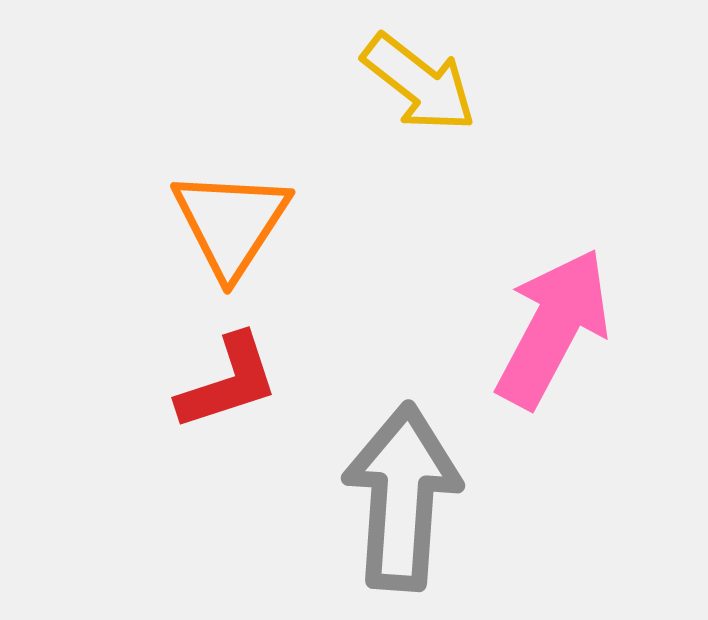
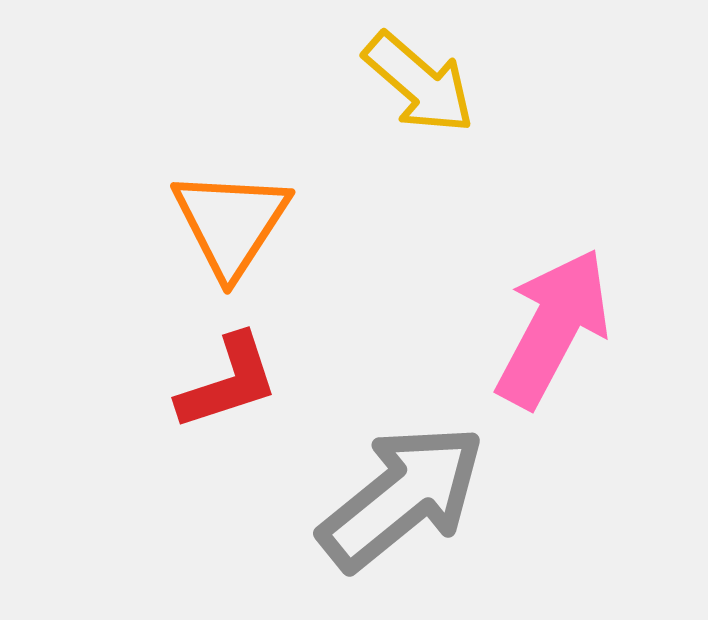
yellow arrow: rotated 3 degrees clockwise
gray arrow: rotated 47 degrees clockwise
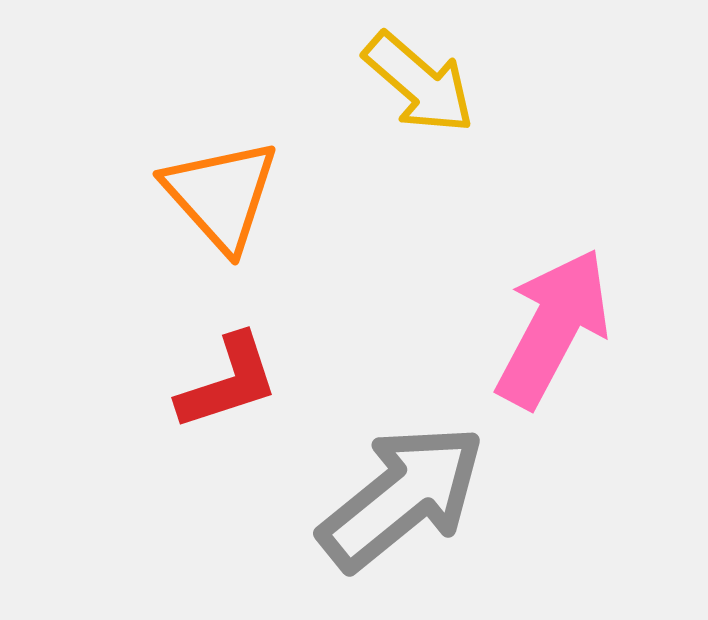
orange triangle: moved 10 px left, 28 px up; rotated 15 degrees counterclockwise
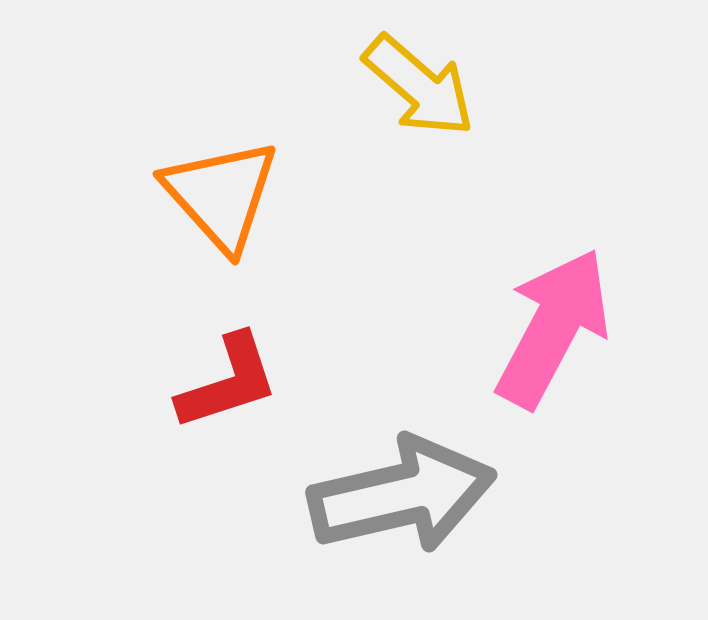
yellow arrow: moved 3 px down
gray arrow: moved 2 px up; rotated 26 degrees clockwise
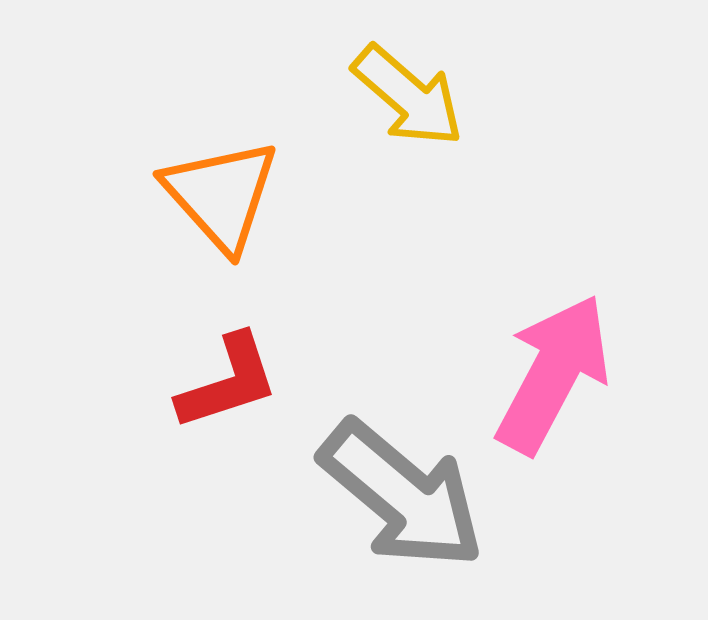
yellow arrow: moved 11 px left, 10 px down
pink arrow: moved 46 px down
gray arrow: rotated 53 degrees clockwise
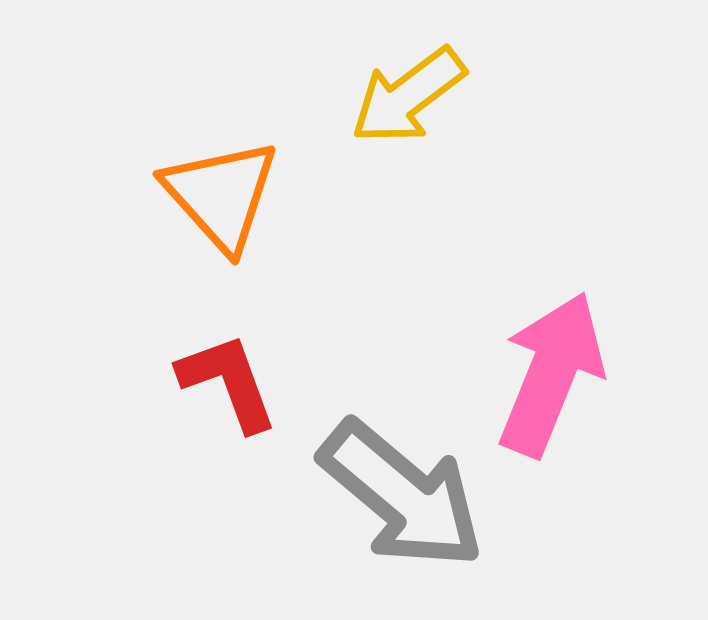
yellow arrow: rotated 102 degrees clockwise
pink arrow: moved 2 px left; rotated 6 degrees counterclockwise
red L-shape: rotated 92 degrees counterclockwise
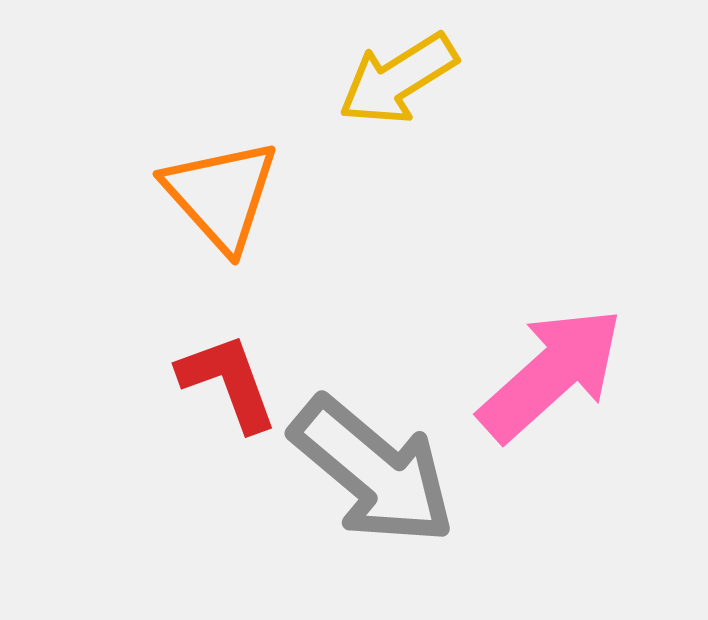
yellow arrow: moved 10 px left, 17 px up; rotated 5 degrees clockwise
pink arrow: rotated 26 degrees clockwise
gray arrow: moved 29 px left, 24 px up
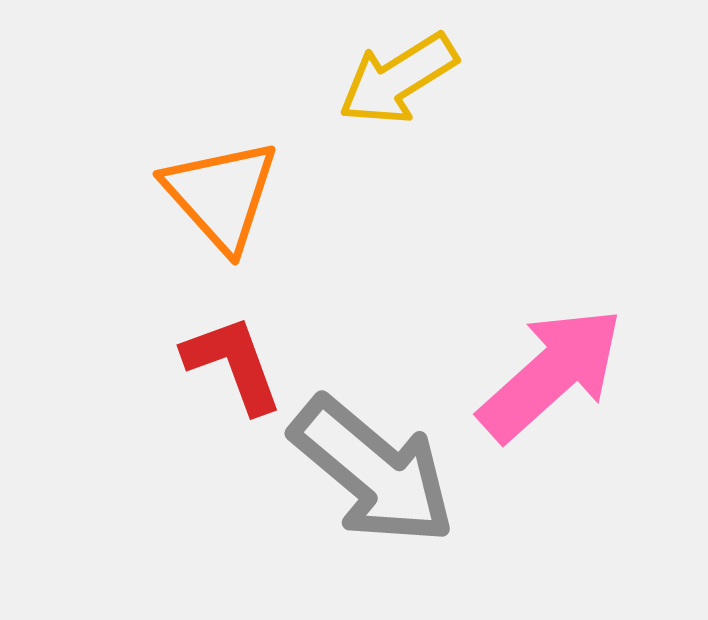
red L-shape: moved 5 px right, 18 px up
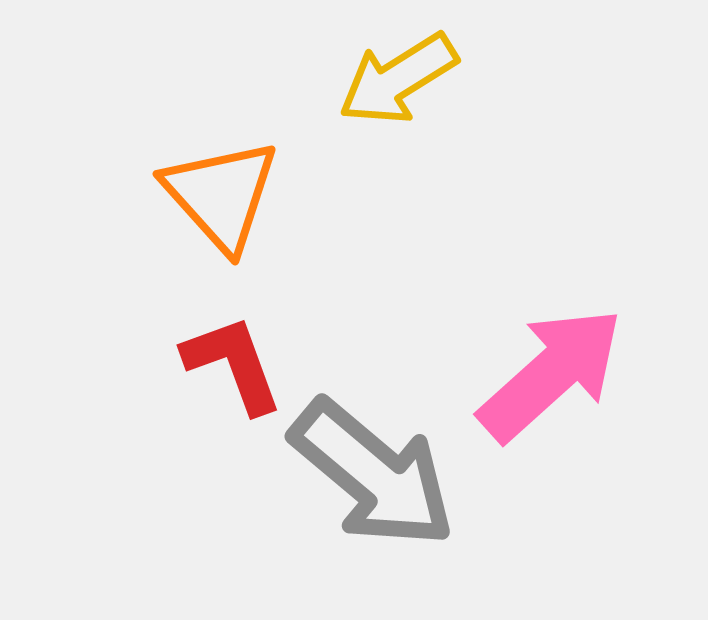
gray arrow: moved 3 px down
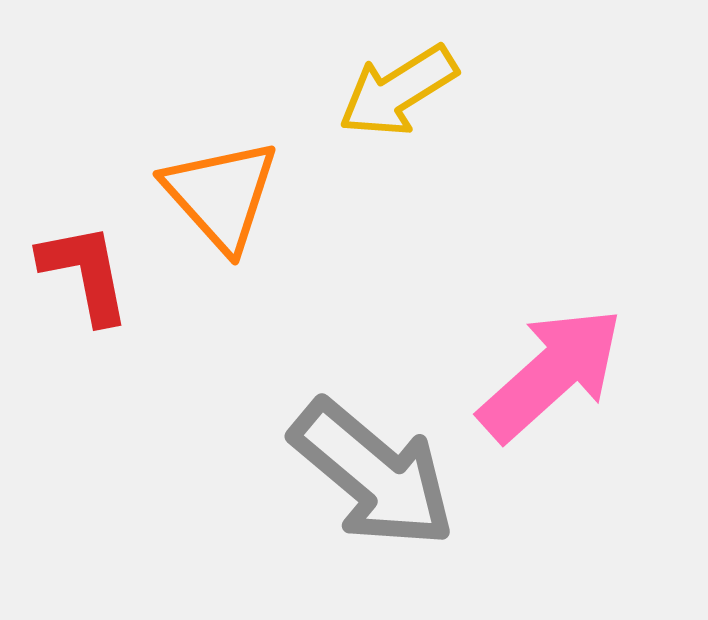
yellow arrow: moved 12 px down
red L-shape: moved 148 px left, 91 px up; rotated 9 degrees clockwise
